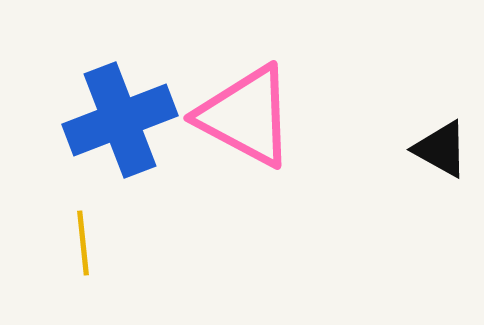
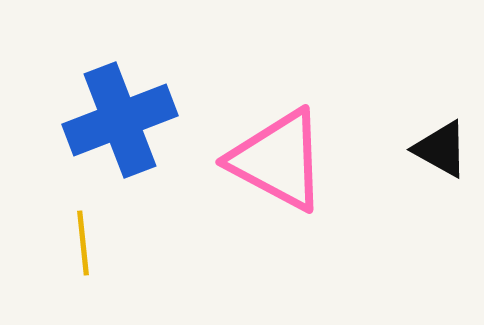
pink triangle: moved 32 px right, 44 px down
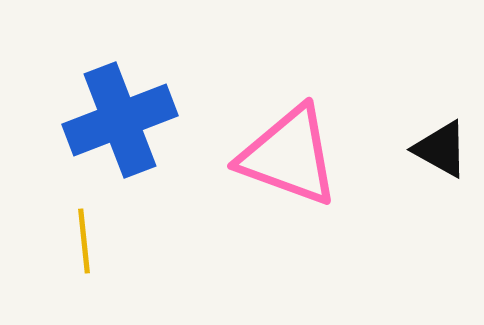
pink triangle: moved 11 px right, 4 px up; rotated 8 degrees counterclockwise
yellow line: moved 1 px right, 2 px up
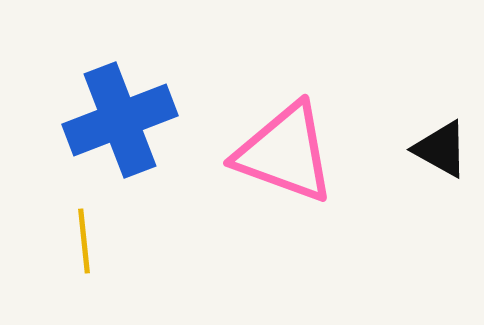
pink triangle: moved 4 px left, 3 px up
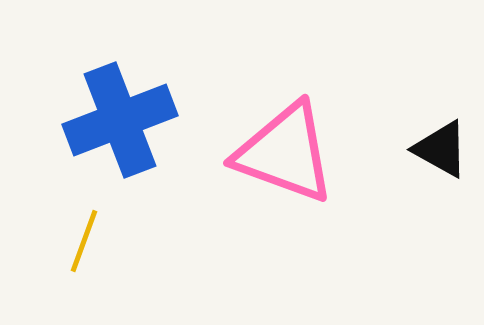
yellow line: rotated 26 degrees clockwise
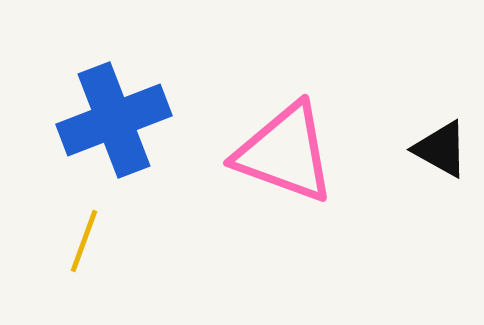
blue cross: moved 6 px left
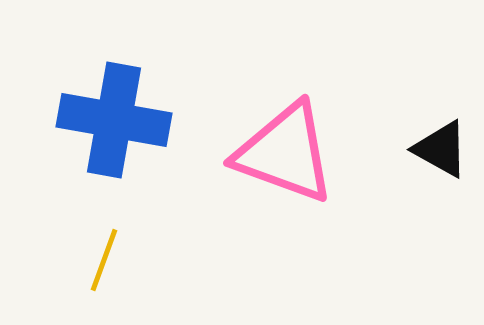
blue cross: rotated 31 degrees clockwise
yellow line: moved 20 px right, 19 px down
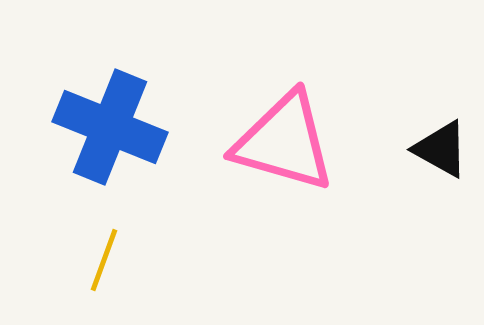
blue cross: moved 4 px left, 7 px down; rotated 12 degrees clockwise
pink triangle: moved 1 px left, 11 px up; rotated 4 degrees counterclockwise
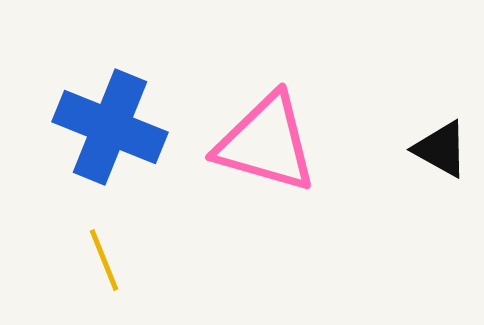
pink triangle: moved 18 px left, 1 px down
yellow line: rotated 42 degrees counterclockwise
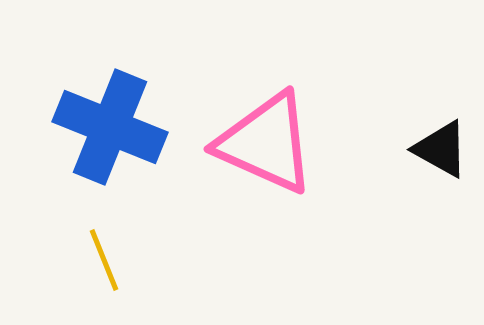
pink triangle: rotated 8 degrees clockwise
